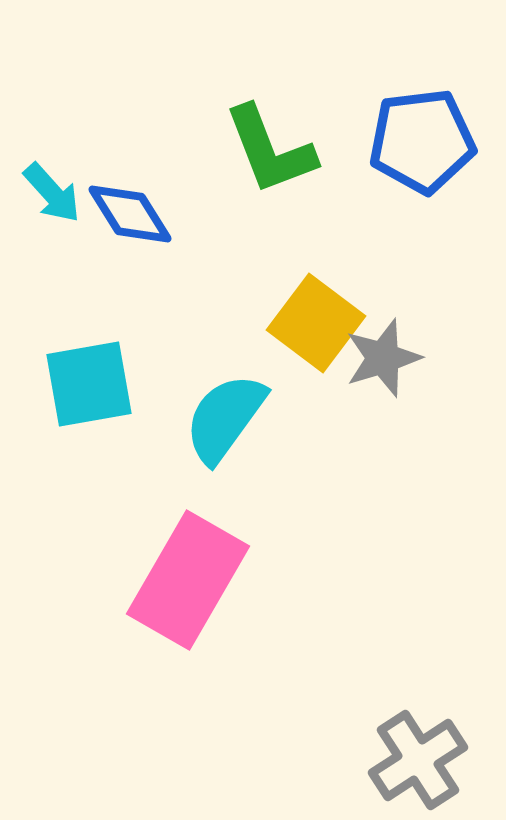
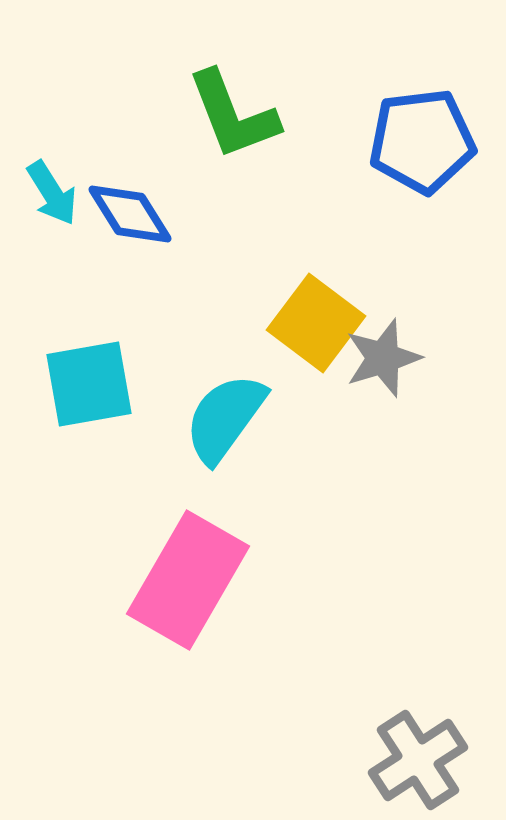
green L-shape: moved 37 px left, 35 px up
cyan arrow: rotated 10 degrees clockwise
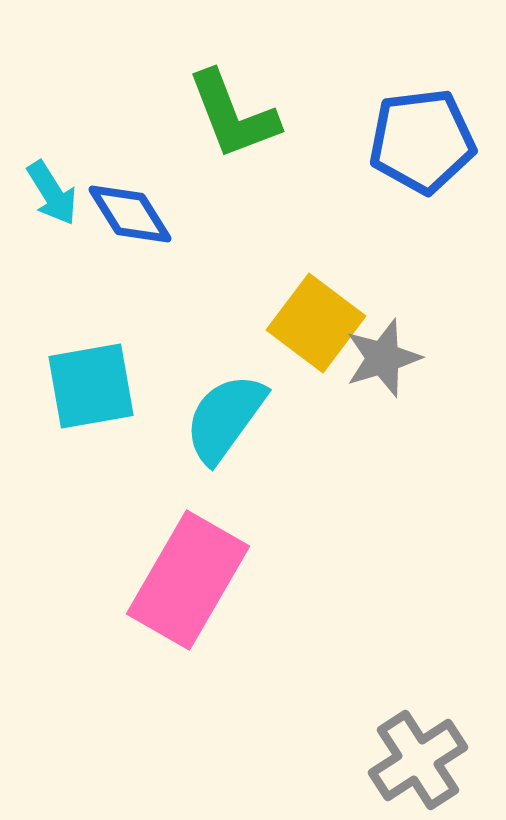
cyan square: moved 2 px right, 2 px down
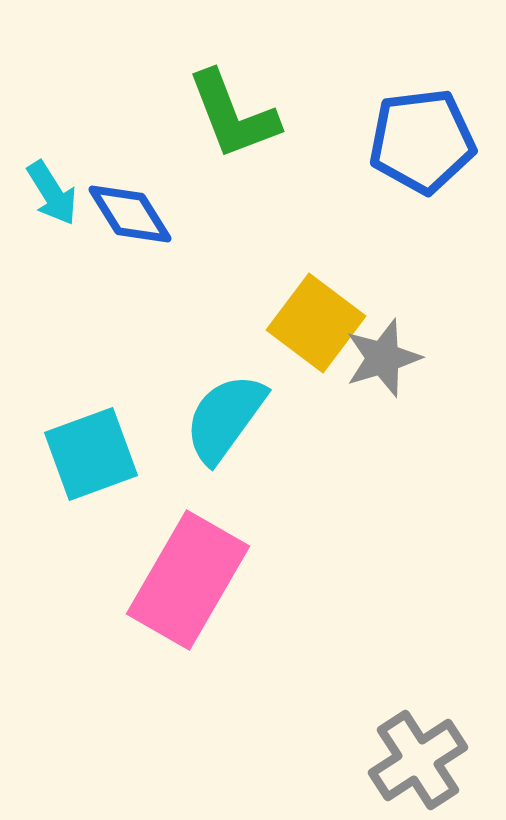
cyan square: moved 68 px down; rotated 10 degrees counterclockwise
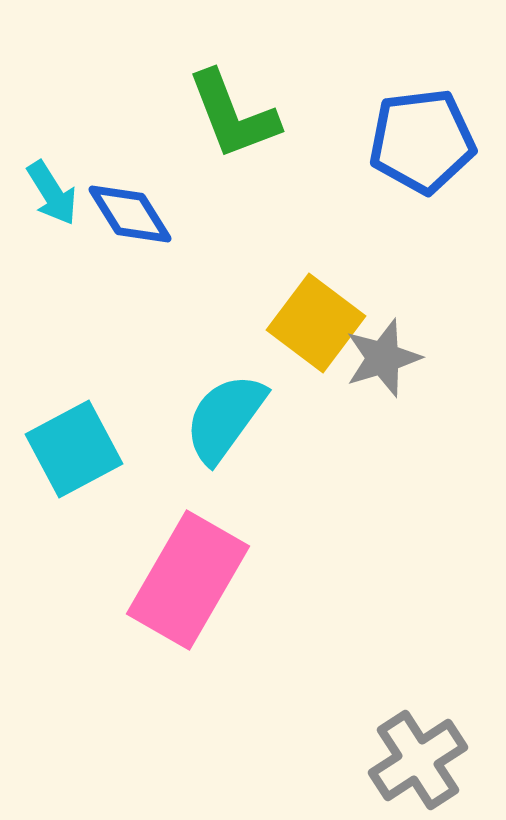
cyan square: moved 17 px left, 5 px up; rotated 8 degrees counterclockwise
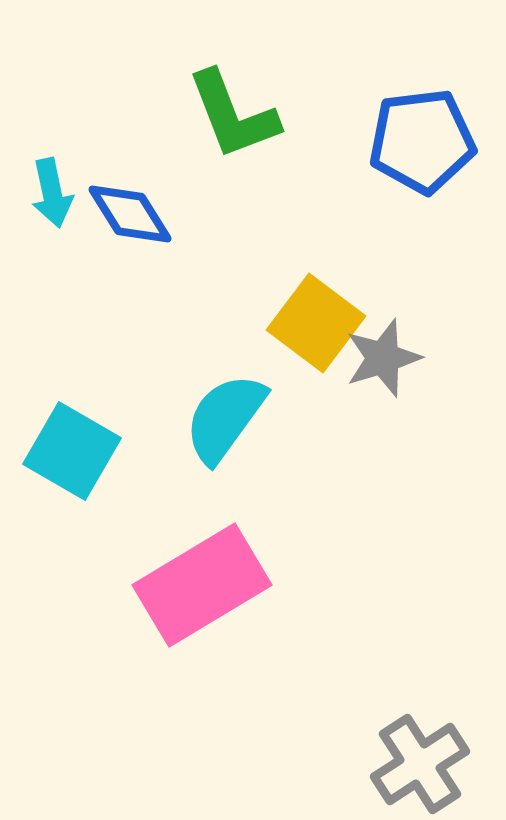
cyan arrow: rotated 20 degrees clockwise
cyan square: moved 2 px left, 2 px down; rotated 32 degrees counterclockwise
pink rectangle: moved 14 px right, 5 px down; rotated 29 degrees clockwise
gray cross: moved 2 px right, 4 px down
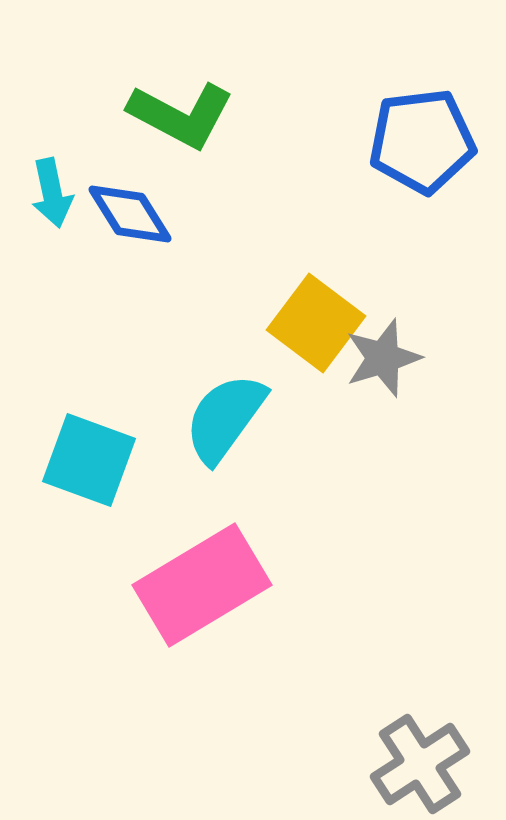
green L-shape: moved 52 px left; rotated 41 degrees counterclockwise
cyan square: moved 17 px right, 9 px down; rotated 10 degrees counterclockwise
